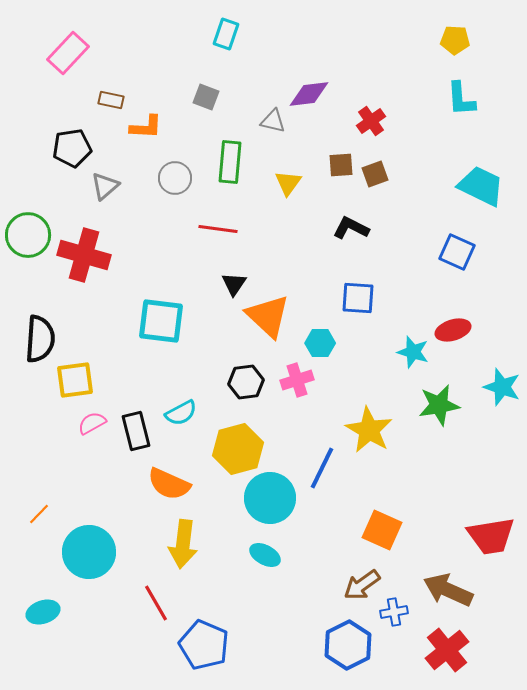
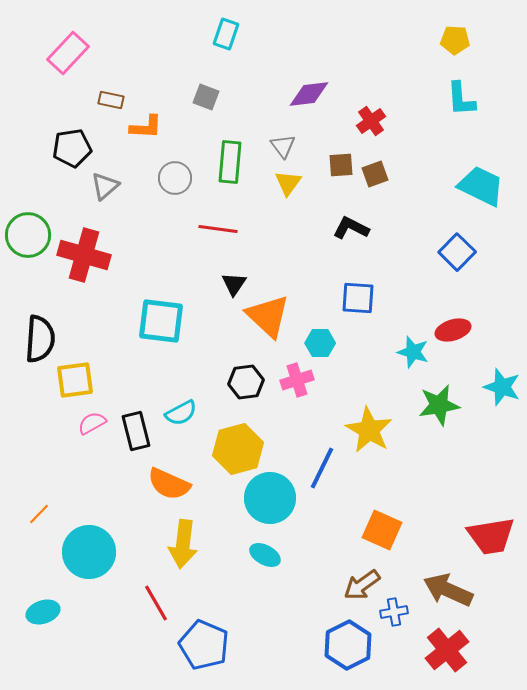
gray triangle at (273, 121): moved 10 px right, 25 px down; rotated 40 degrees clockwise
blue square at (457, 252): rotated 21 degrees clockwise
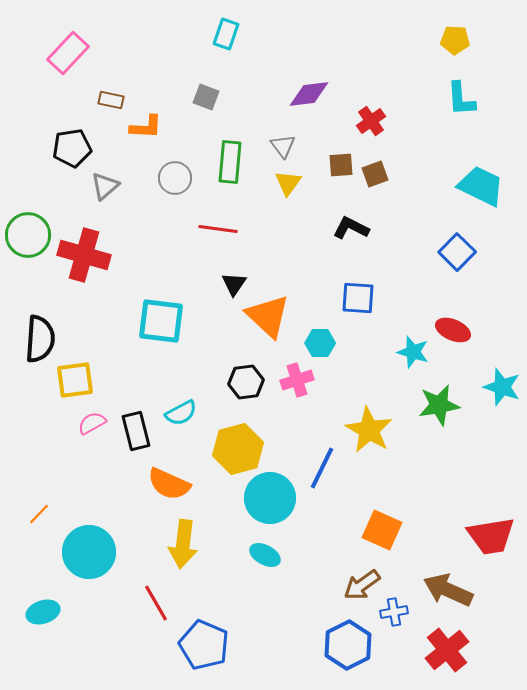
red ellipse at (453, 330): rotated 40 degrees clockwise
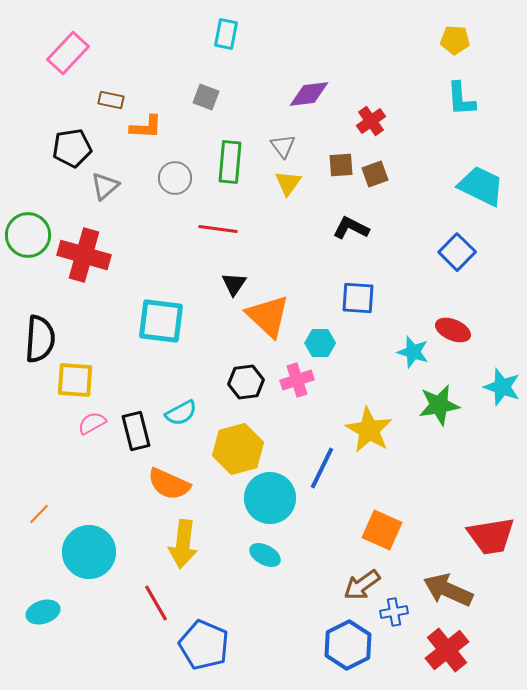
cyan rectangle at (226, 34): rotated 8 degrees counterclockwise
yellow square at (75, 380): rotated 12 degrees clockwise
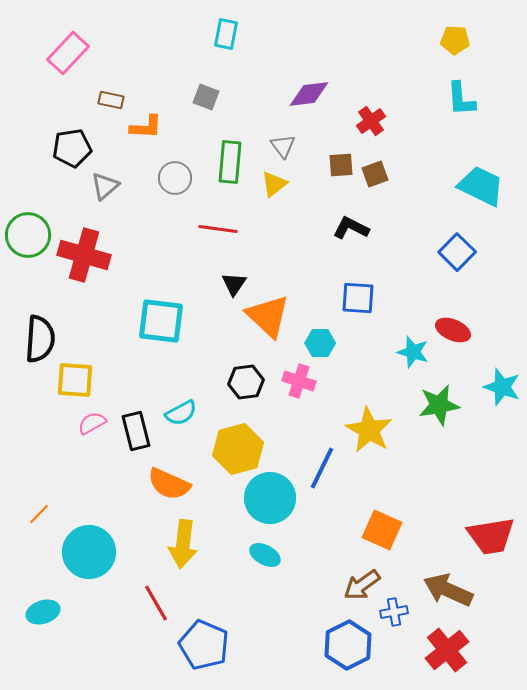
yellow triangle at (288, 183): moved 14 px left, 1 px down; rotated 16 degrees clockwise
pink cross at (297, 380): moved 2 px right, 1 px down; rotated 36 degrees clockwise
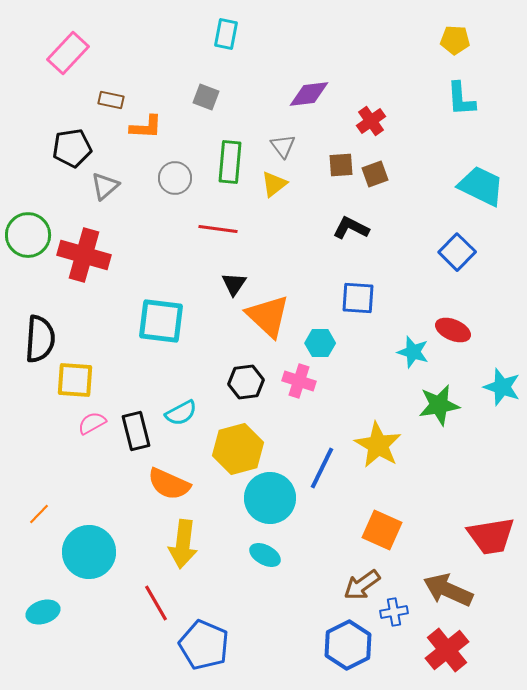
yellow star at (369, 430): moved 9 px right, 15 px down
